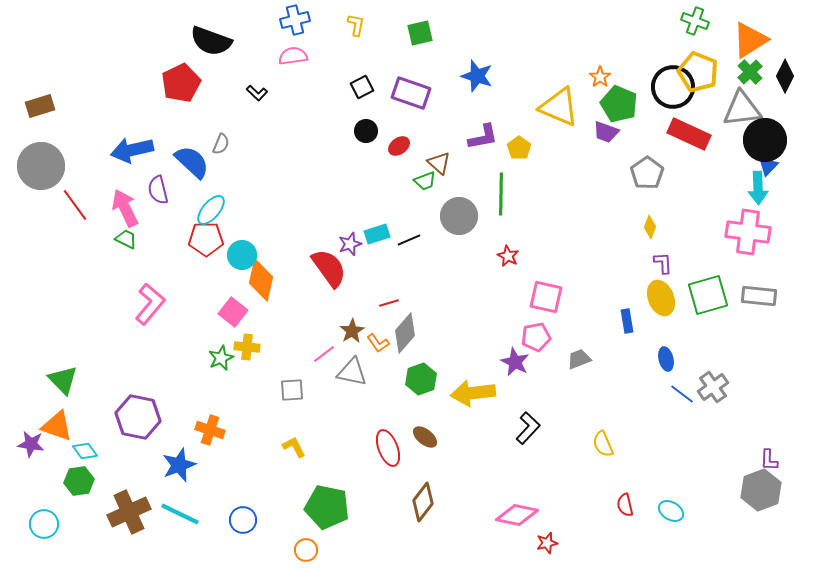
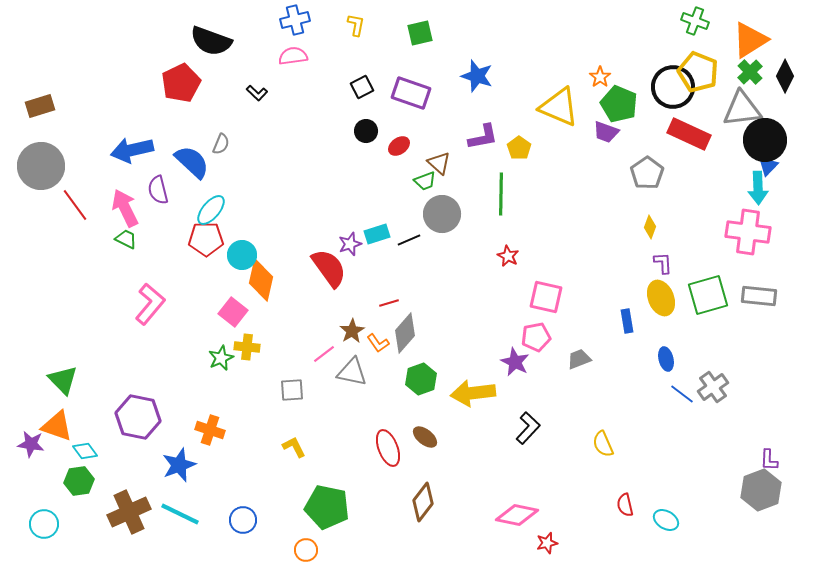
gray circle at (459, 216): moved 17 px left, 2 px up
cyan ellipse at (671, 511): moved 5 px left, 9 px down
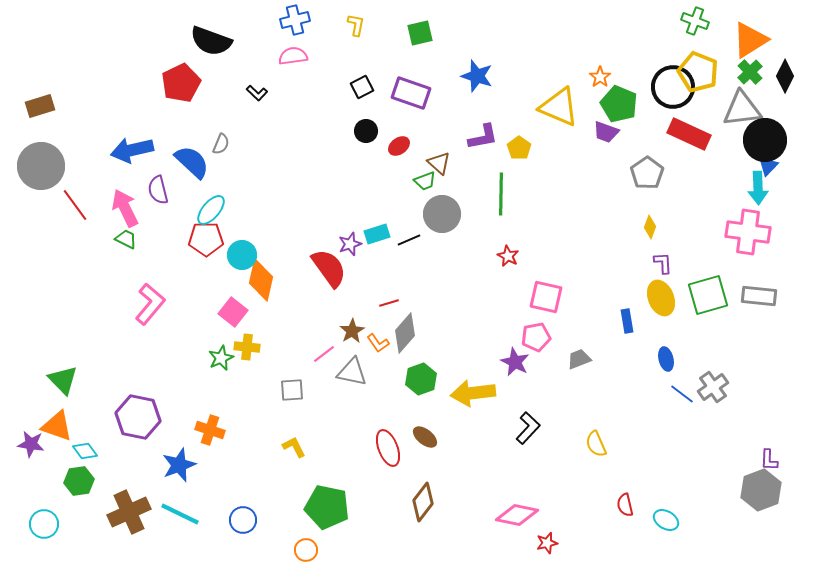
yellow semicircle at (603, 444): moved 7 px left
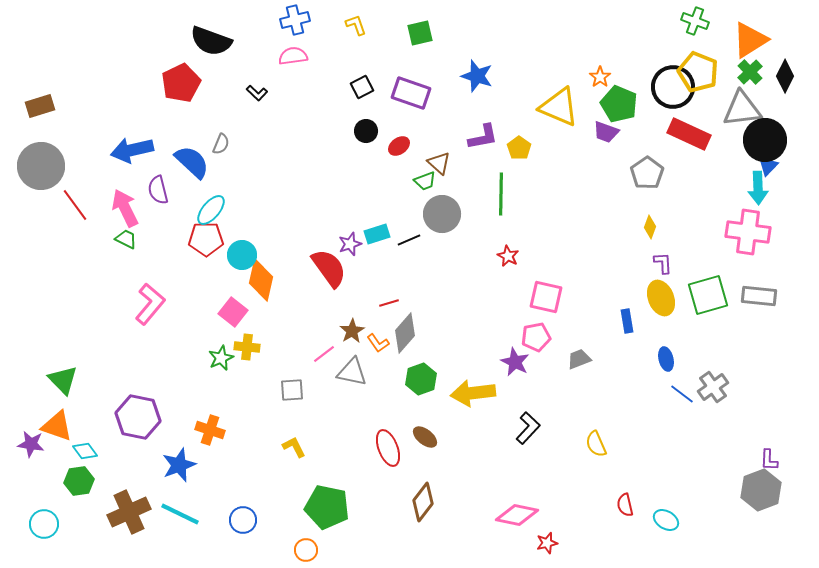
yellow L-shape at (356, 25): rotated 30 degrees counterclockwise
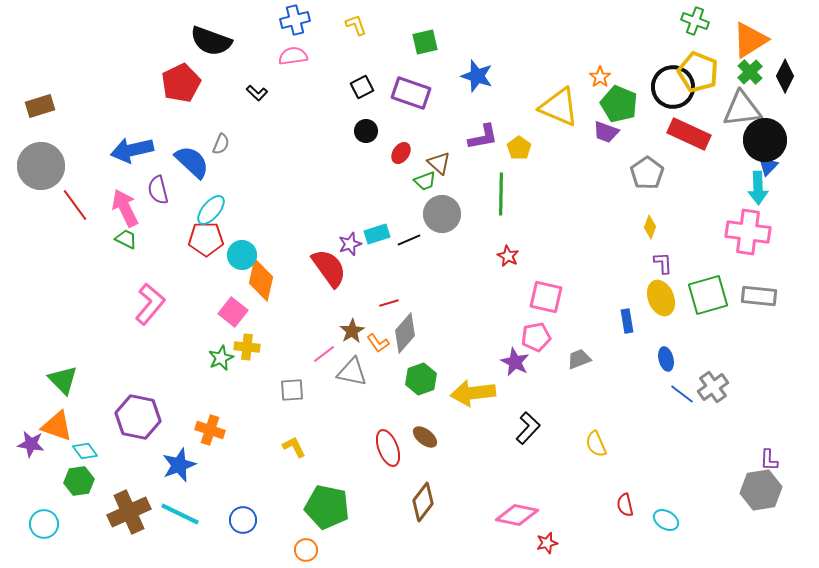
green square at (420, 33): moved 5 px right, 9 px down
red ellipse at (399, 146): moved 2 px right, 7 px down; rotated 20 degrees counterclockwise
gray hexagon at (761, 490): rotated 12 degrees clockwise
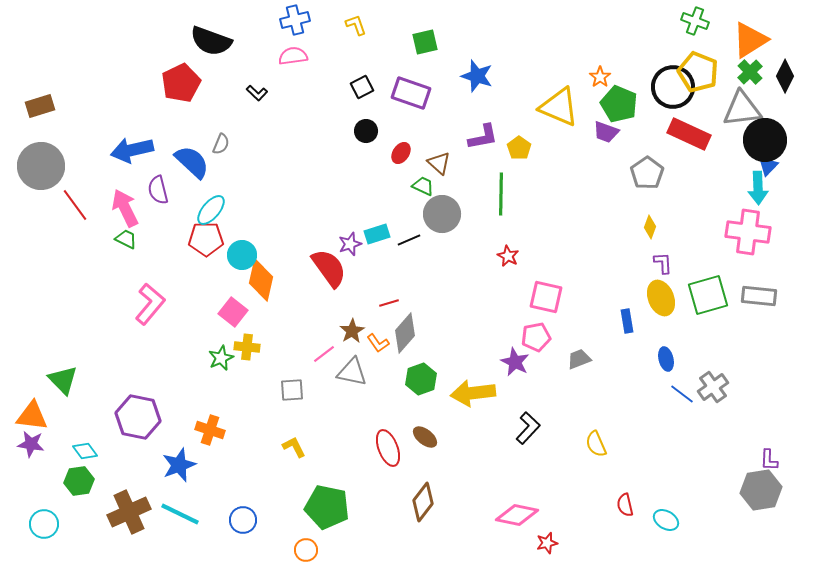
green trapezoid at (425, 181): moved 2 px left, 5 px down; rotated 135 degrees counterclockwise
orange triangle at (57, 426): moved 25 px left, 10 px up; rotated 12 degrees counterclockwise
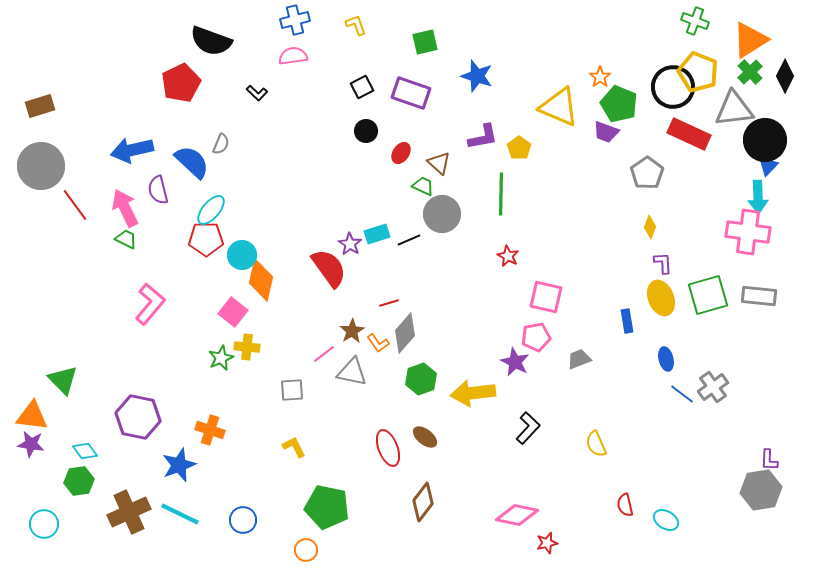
gray triangle at (742, 109): moved 8 px left
cyan arrow at (758, 188): moved 9 px down
purple star at (350, 244): rotated 20 degrees counterclockwise
